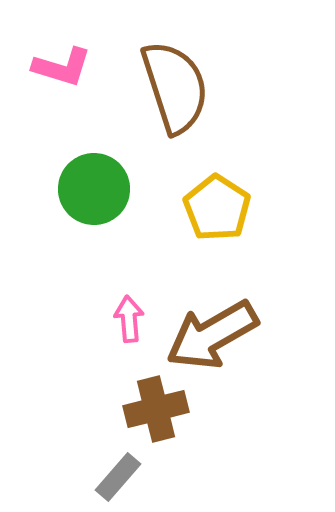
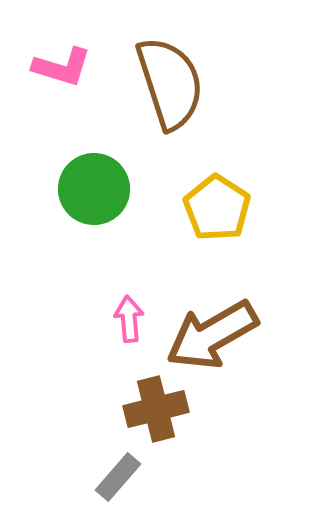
brown semicircle: moved 5 px left, 4 px up
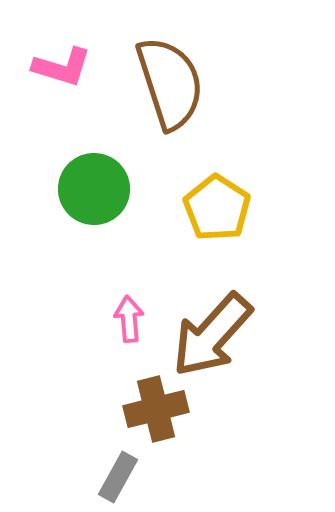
brown arrow: rotated 18 degrees counterclockwise
gray rectangle: rotated 12 degrees counterclockwise
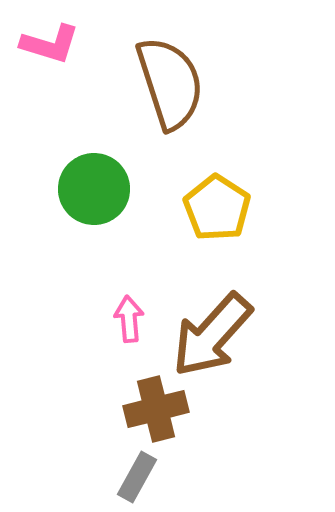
pink L-shape: moved 12 px left, 23 px up
gray rectangle: moved 19 px right
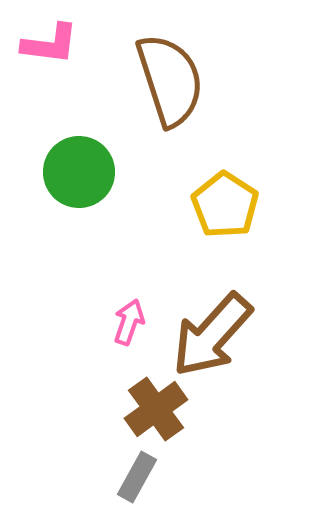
pink L-shape: rotated 10 degrees counterclockwise
brown semicircle: moved 3 px up
green circle: moved 15 px left, 17 px up
yellow pentagon: moved 8 px right, 3 px up
pink arrow: moved 3 px down; rotated 24 degrees clockwise
brown cross: rotated 22 degrees counterclockwise
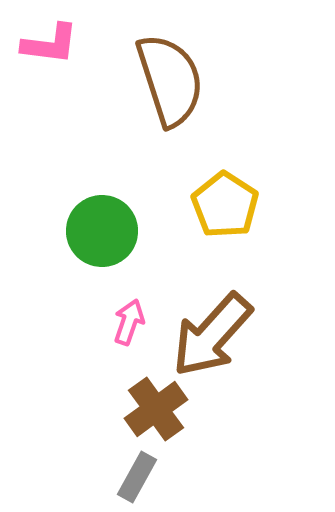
green circle: moved 23 px right, 59 px down
